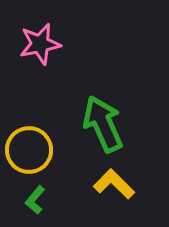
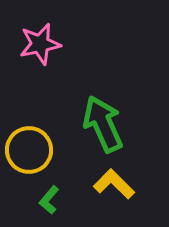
green L-shape: moved 14 px right
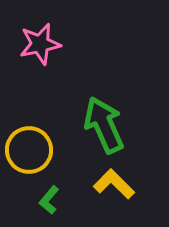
green arrow: moved 1 px right, 1 px down
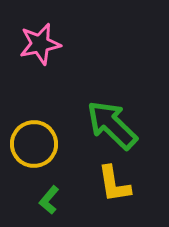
green arrow: moved 8 px right; rotated 22 degrees counterclockwise
yellow circle: moved 5 px right, 6 px up
yellow L-shape: rotated 144 degrees counterclockwise
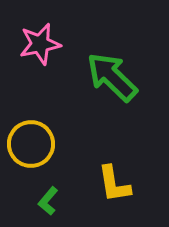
green arrow: moved 48 px up
yellow circle: moved 3 px left
green L-shape: moved 1 px left, 1 px down
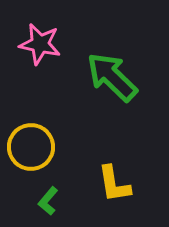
pink star: rotated 24 degrees clockwise
yellow circle: moved 3 px down
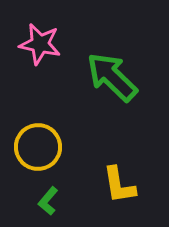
yellow circle: moved 7 px right
yellow L-shape: moved 5 px right, 1 px down
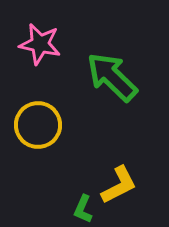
yellow circle: moved 22 px up
yellow L-shape: rotated 108 degrees counterclockwise
green L-shape: moved 35 px right, 8 px down; rotated 16 degrees counterclockwise
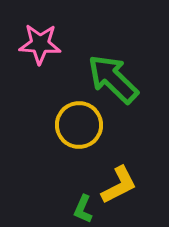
pink star: rotated 9 degrees counterclockwise
green arrow: moved 1 px right, 2 px down
yellow circle: moved 41 px right
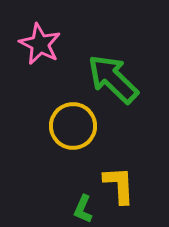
pink star: rotated 24 degrees clockwise
yellow circle: moved 6 px left, 1 px down
yellow L-shape: rotated 66 degrees counterclockwise
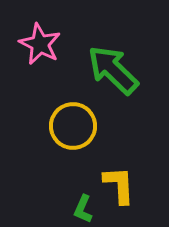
green arrow: moved 9 px up
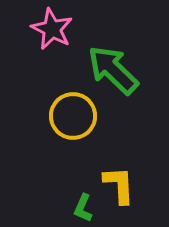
pink star: moved 12 px right, 15 px up
yellow circle: moved 10 px up
green L-shape: moved 1 px up
